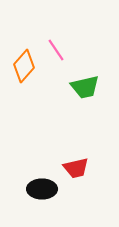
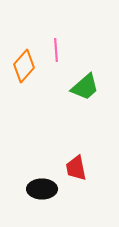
pink line: rotated 30 degrees clockwise
green trapezoid: rotated 28 degrees counterclockwise
red trapezoid: rotated 92 degrees clockwise
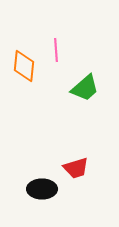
orange diamond: rotated 36 degrees counterclockwise
green trapezoid: moved 1 px down
red trapezoid: rotated 96 degrees counterclockwise
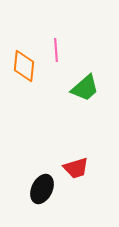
black ellipse: rotated 64 degrees counterclockwise
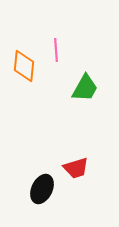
green trapezoid: rotated 20 degrees counterclockwise
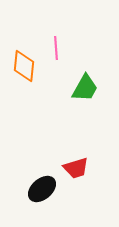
pink line: moved 2 px up
black ellipse: rotated 24 degrees clockwise
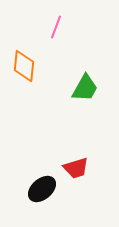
pink line: moved 21 px up; rotated 25 degrees clockwise
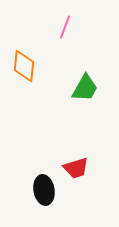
pink line: moved 9 px right
black ellipse: moved 2 px right, 1 px down; rotated 60 degrees counterclockwise
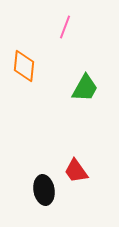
red trapezoid: moved 3 px down; rotated 72 degrees clockwise
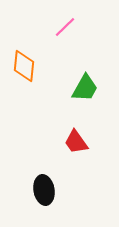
pink line: rotated 25 degrees clockwise
red trapezoid: moved 29 px up
